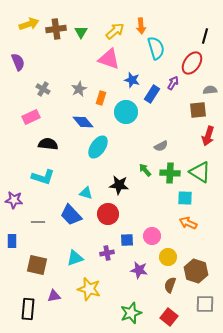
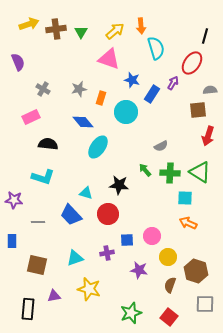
gray star at (79, 89): rotated 14 degrees clockwise
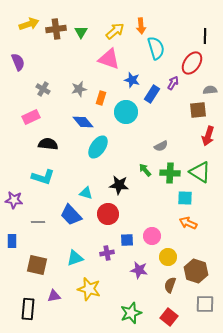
black line at (205, 36): rotated 14 degrees counterclockwise
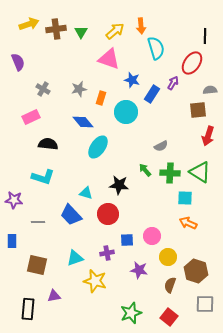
yellow star at (89, 289): moved 6 px right, 8 px up
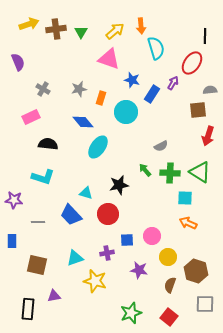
black star at (119, 185): rotated 18 degrees counterclockwise
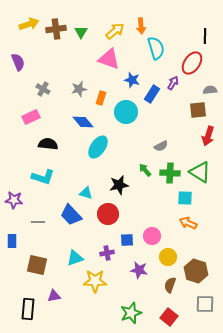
yellow star at (95, 281): rotated 15 degrees counterclockwise
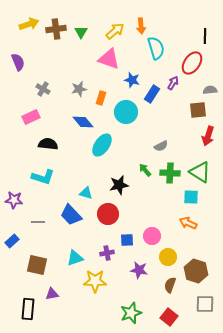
cyan ellipse at (98, 147): moved 4 px right, 2 px up
cyan square at (185, 198): moved 6 px right, 1 px up
blue rectangle at (12, 241): rotated 48 degrees clockwise
purple triangle at (54, 296): moved 2 px left, 2 px up
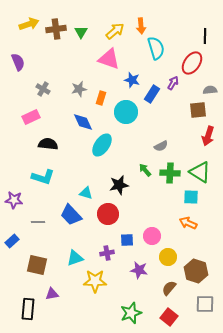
blue diamond at (83, 122): rotated 15 degrees clockwise
brown semicircle at (170, 285): moved 1 px left, 3 px down; rotated 21 degrees clockwise
